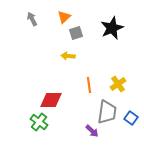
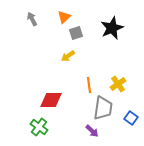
yellow arrow: rotated 40 degrees counterclockwise
gray trapezoid: moved 4 px left, 4 px up
green cross: moved 5 px down
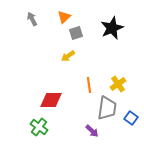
gray trapezoid: moved 4 px right
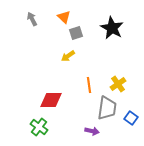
orange triangle: rotated 32 degrees counterclockwise
black star: rotated 20 degrees counterclockwise
purple arrow: rotated 32 degrees counterclockwise
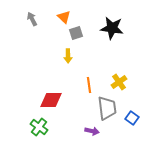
black star: rotated 20 degrees counterclockwise
yellow arrow: rotated 56 degrees counterclockwise
yellow cross: moved 1 px right, 2 px up
gray trapezoid: rotated 15 degrees counterclockwise
blue square: moved 1 px right
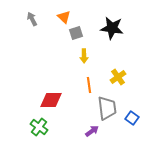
yellow arrow: moved 16 px right
yellow cross: moved 1 px left, 5 px up
purple arrow: rotated 48 degrees counterclockwise
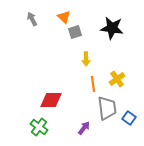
gray square: moved 1 px left, 1 px up
yellow arrow: moved 2 px right, 3 px down
yellow cross: moved 1 px left, 2 px down
orange line: moved 4 px right, 1 px up
blue square: moved 3 px left
purple arrow: moved 8 px left, 3 px up; rotated 16 degrees counterclockwise
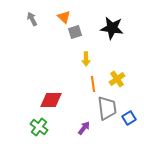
blue square: rotated 24 degrees clockwise
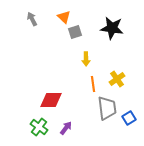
purple arrow: moved 18 px left
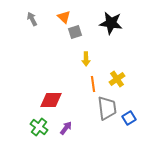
black star: moved 1 px left, 5 px up
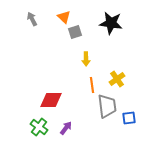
orange line: moved 1 px left, 1 px down
gray trapezoid: moved 2 px up
blue square: rotated 24 degrees clockwise
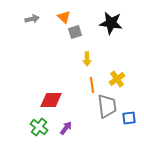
gray arrow: rotated 104 degrees clockwise
yellow arrow: moved 1 px right
